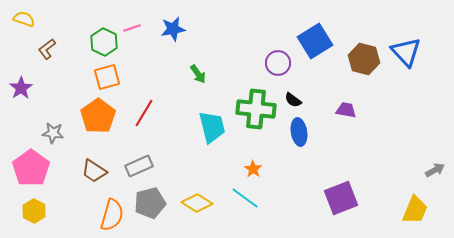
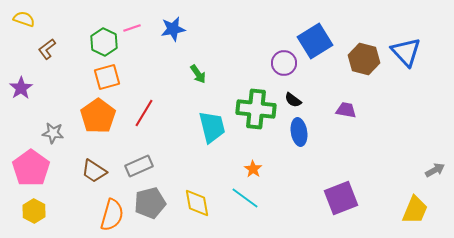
purple circle: moved 6 px right
yellow diamond: rotated 48 degrees clockwise
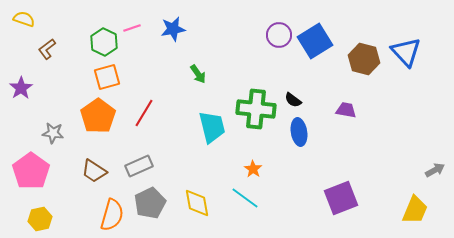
purple circle: moved 5 px left, 28 px up
pink pentagon: moved 3 px down
gray pentagon: rotated 12 degrees counterclockwise
yellow hexagon: moved 6 px right, 8 px down; rotated 20 degrees clockwise
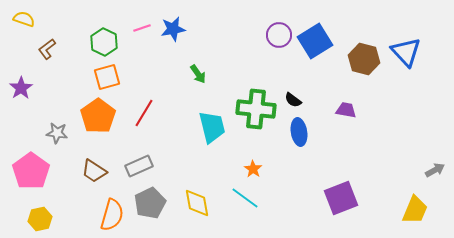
pink line: moved 10 px right
gray star: moved 4 px right
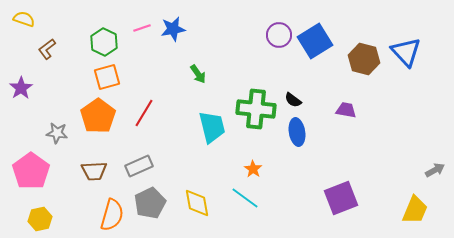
blue ellipse: moved 2 px left
brown trapezoid: rotated 36 degrees counterclockwise
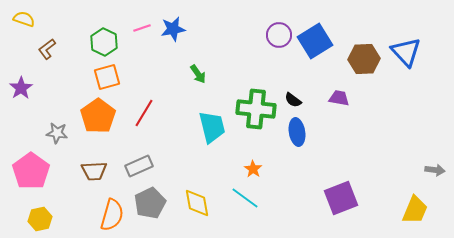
brown hexagon: rotated 16 degrees counterclockwise
purple trapezoid: moved 7 px left, 12 px up
gray arrow: rotated 36 degrees clockwise
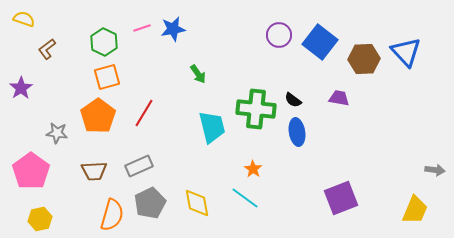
blue square: moved 5 px right, 1 px down; rotated 20 degrees counterclockwise
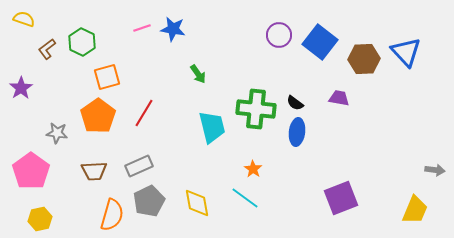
blue star: rotated 20 degrees clockwise
green hexagon: moved 22 px left
black semicircle: moved 2 px right, 3 px down
blue ellipse: rotated 16 degrees clockwise
gray pentagon: moved 1 px left, 2 px up
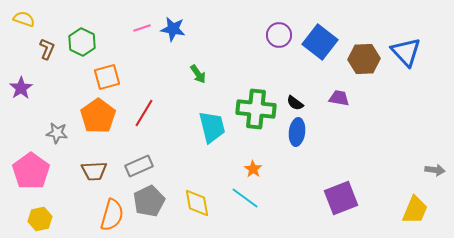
brown L-shape: rotated 150 degrees clockwise
